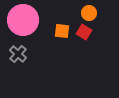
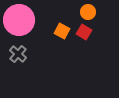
orange circle: moved 1 px left, 1 px up
pink circle: moved 4 px left
orange square: rotated 21 degrees clockwise
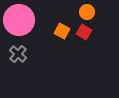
orange circle: moved 1 px left
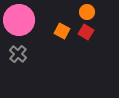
red square: moved 2 px right
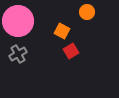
pink circle: moved 1 px left, 1 px down
red square: moved 15 px left, 19 px down; rotated 28 degrees clockwise
gray cross: rotated 18 degrees clockwise
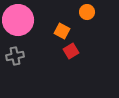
pink circle: moved 1 px up
gray cross: moved 3 px left, 2 px down; rotated 18 degrees clockwise
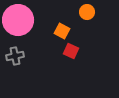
red square: rotated 35 degrees counterclockwise
